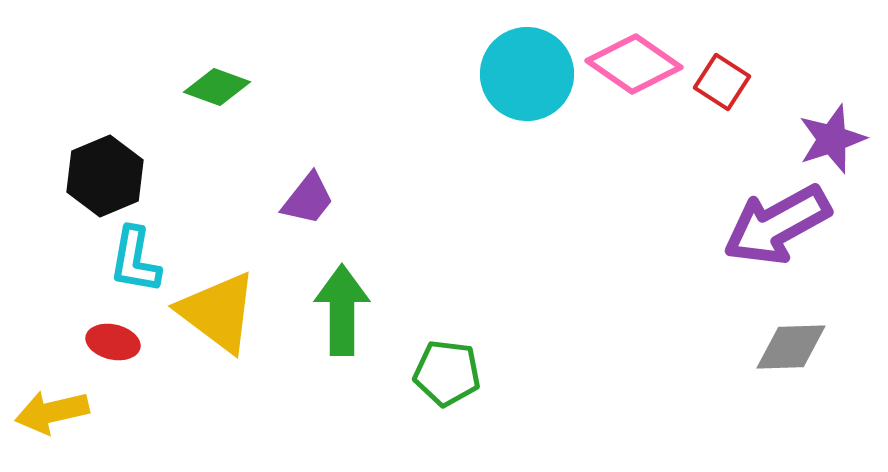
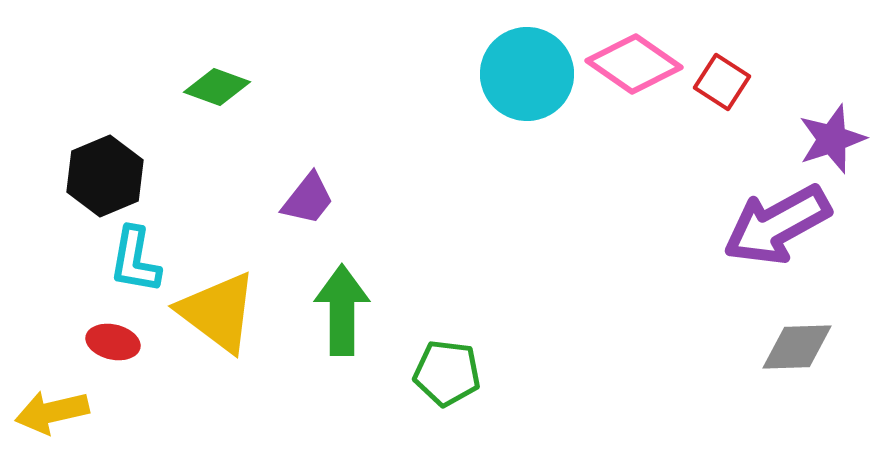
gray diamond: moved 6 px right
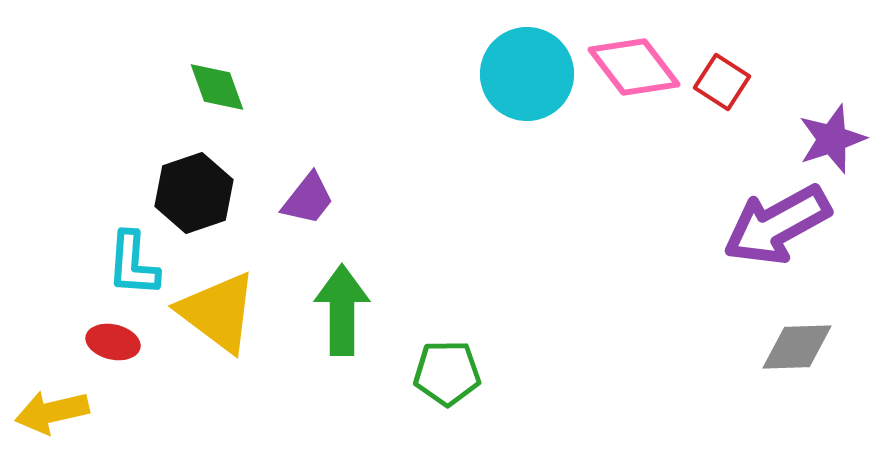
pink diamond: moved 3 px down; rotated 18 degrees clockwise
green diamond: rotated 50 degrees clockwise
black hexagon: moved 89 px right, 17 px down; rotated 4 degrees clockwise
cyan L-shape: moved 2 px left, 4 px down; rotated 6 degrees counterclockwise
green pentagon: rotated 8 degrees counterclockwise
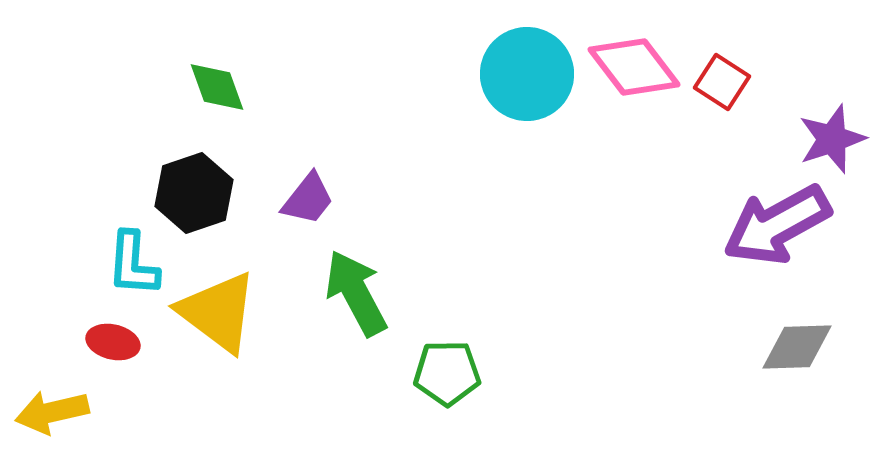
green arrow: moved 14 px right, 17 px up; rotated 28 degrees counterclockwise
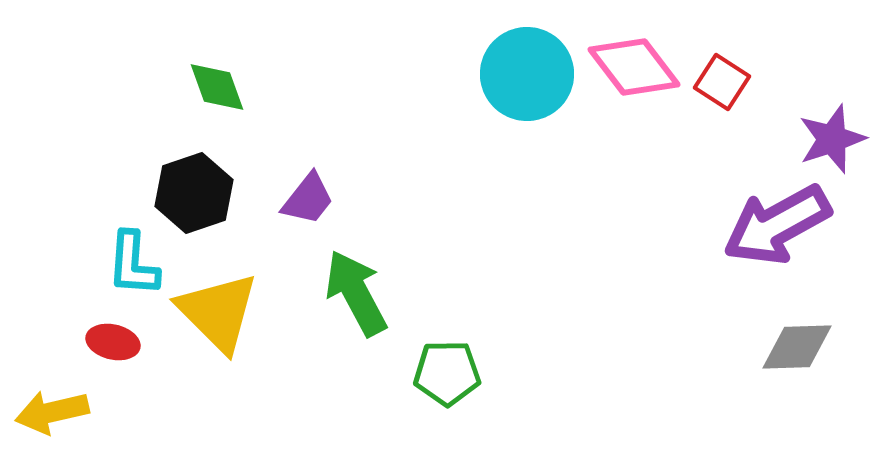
yellow triangle: rotated 8 degrees clockwise
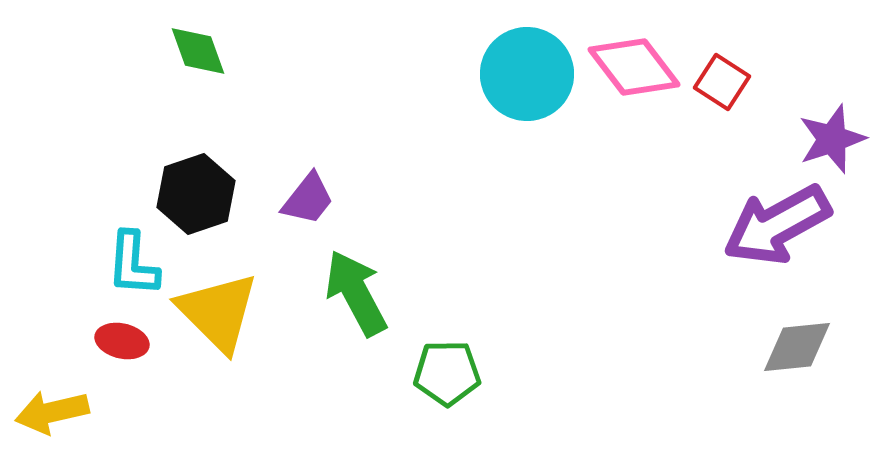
green diamond: moved 19 px left, 36 px up
black hexagon: moved 2 px right, 1 px down
red ellipse: moved 9 px right, 1 px up
gray diamond: rotated 4 degrees counterclockwise
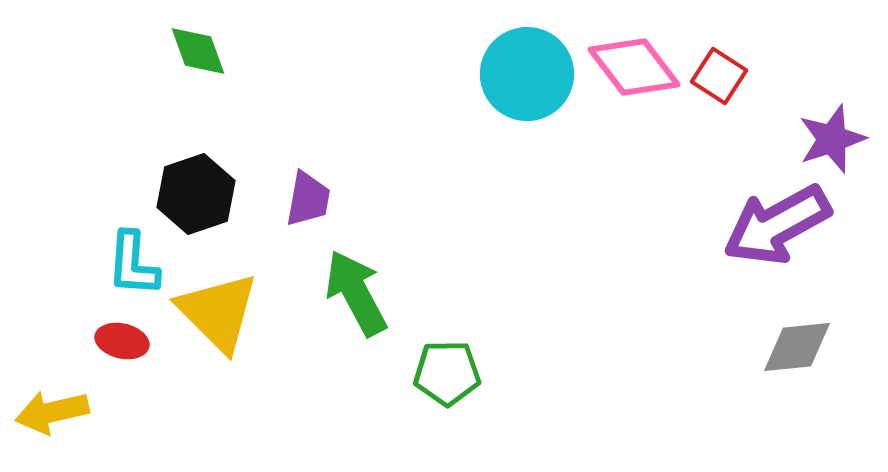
red square: moved 3 px left, 6 px up
purple trapezoid: rotated 28 degrees counterclockwise
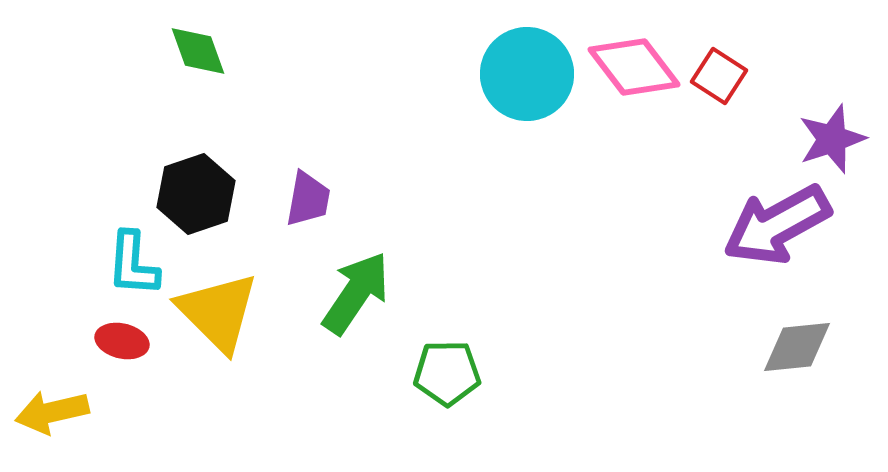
green arrow: rotated 62 degrees clockwise
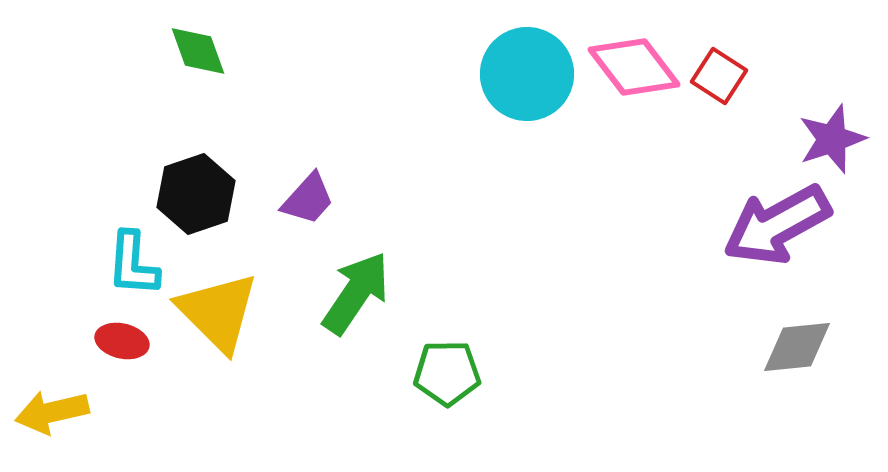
purple trapezoid: rotated 32 degrees clockwise
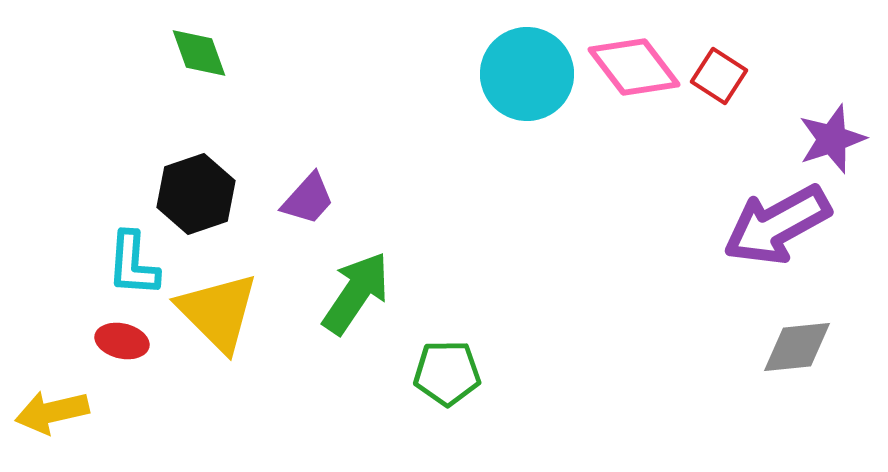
green diamond: moved 1 px right, 2 px down
